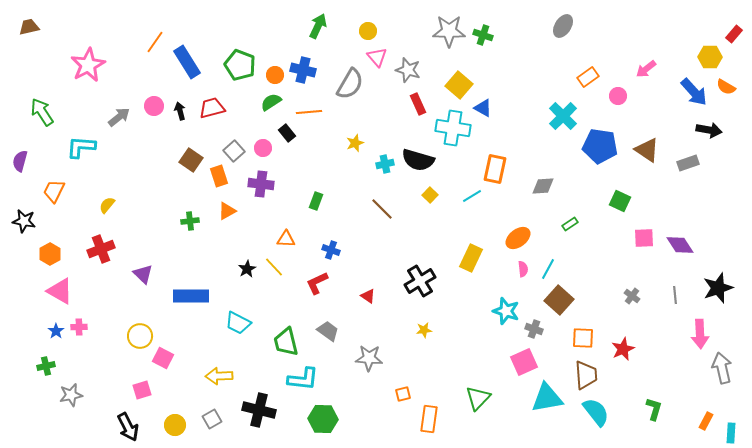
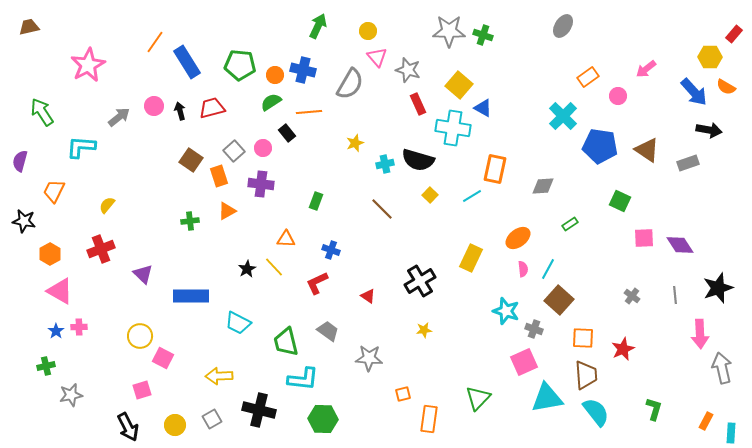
green pentagon at (240, 65): rotated 16 degrees counterclockwise
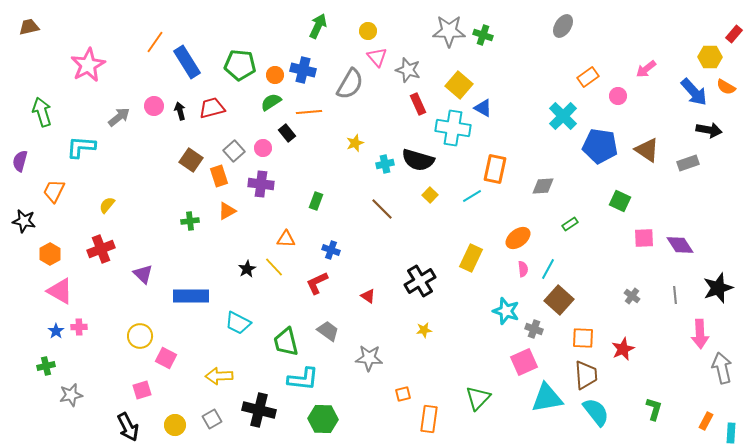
green arrow at (42, 112): rotated 16 degrees clockwise
pink square at (163, 358): moved 3 px right
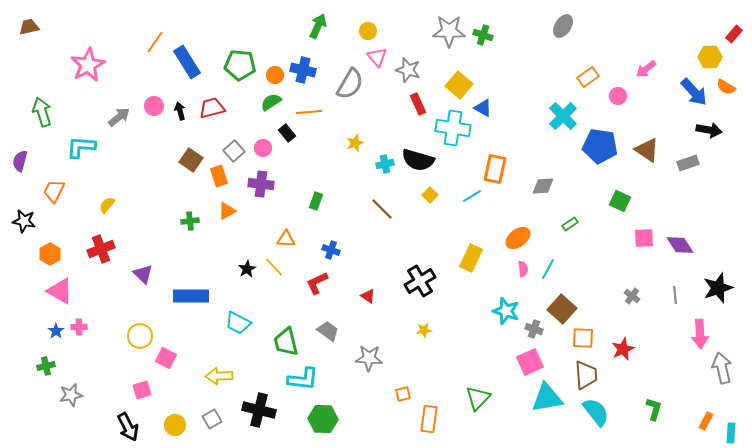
brown square at (559, 300): moved 3 px right, 9 px down
pink square at (524, 362): moved 6 px right
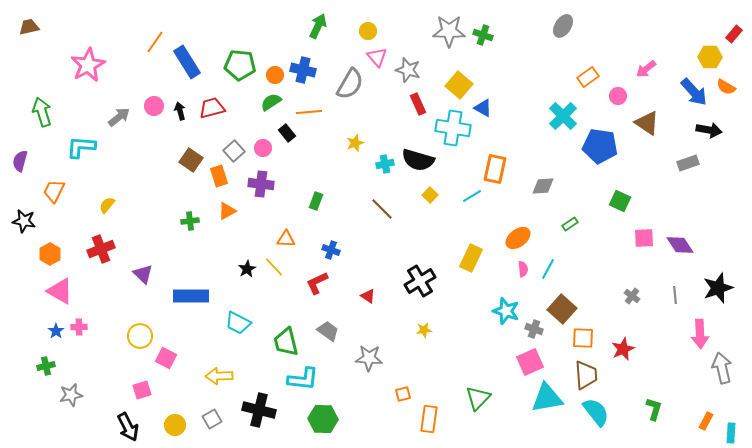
brown triangle at (647, 150): moved 27 px up
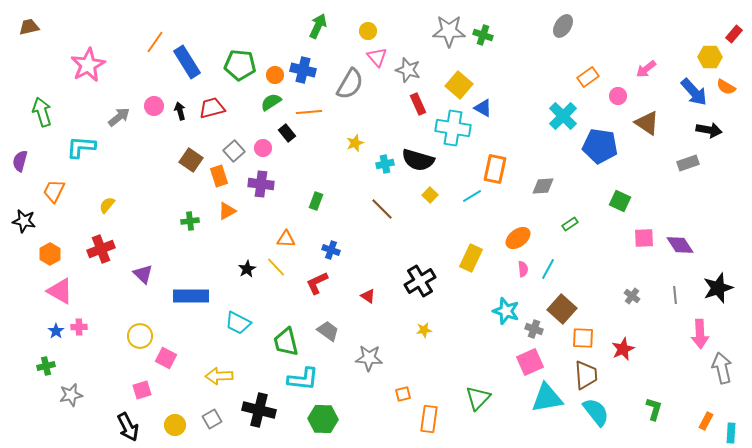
yellow line at (274, 267): moved 2 px right
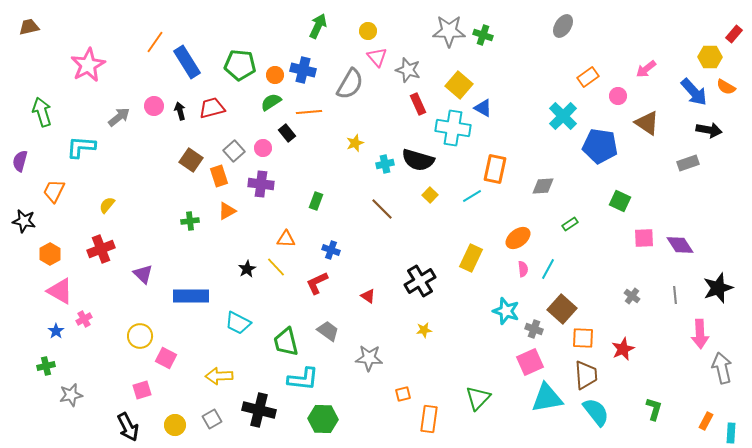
pink cross at (79, 327): moved 5 px right, 8 px up; rotated 28 degrees counterclockwise
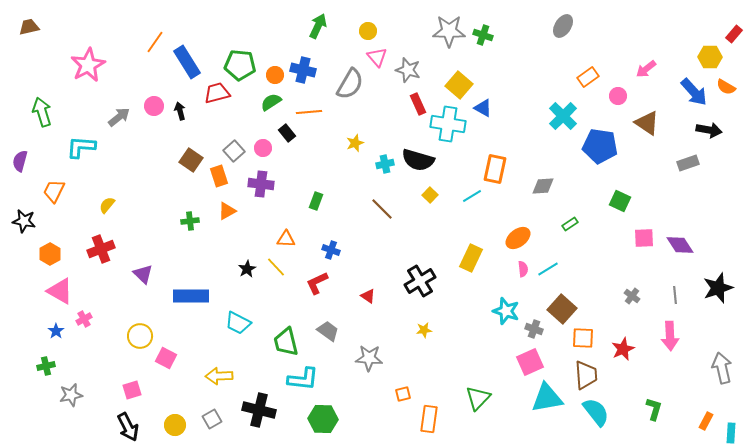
red trapezoid at (212, 108): moved 5 px right, 15 px up
cyan cross at (453, 128): moved 5 px left, 4 px up
cyan line at (548, 269): rotated 30 degrees clockwise
pink arrow at (700, 334): moved 30 px left, 2 px down
pink square at (142, 390): moved 10 px left
